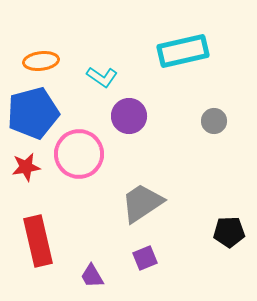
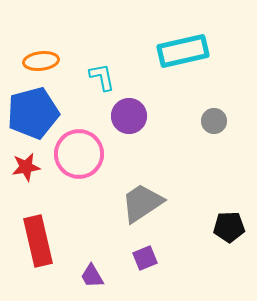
cyan L-shape: rotated 136 degrees counterclockwise
black pentagon: moved 5 px up
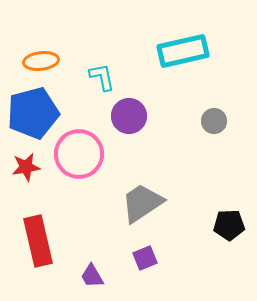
black pentagon: moved 2 px up
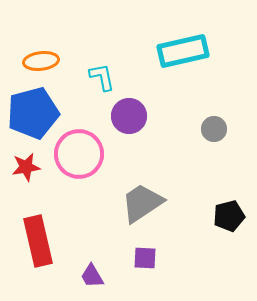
gray circle: moved 8 px down
black pentagon: moved 9 px up; rotated 12 degrees counterclockwise
purple square: rotated 25 degrees clockwise
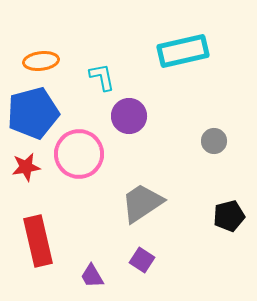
gray circle: moved 12 px down
purple square: moved 3 px left, 2 px down; rotated 30 degrees clockwise
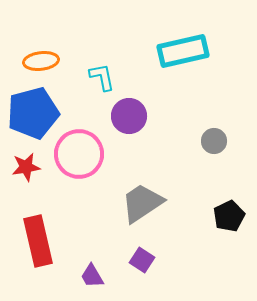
black pentagon: rotated 12 degrees counterclockwise
